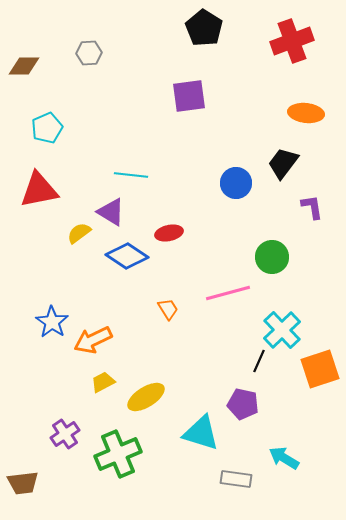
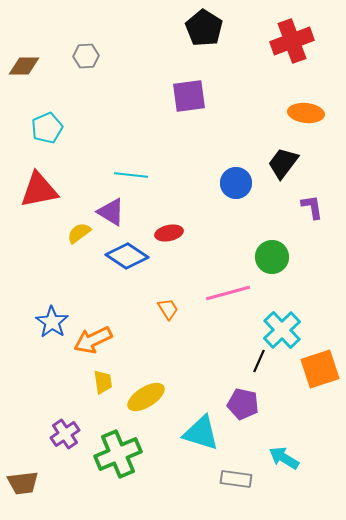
gray hexagon: moved 3 px left, 3 px down
yellow trapezoid: rotated 110 degrees clockwise
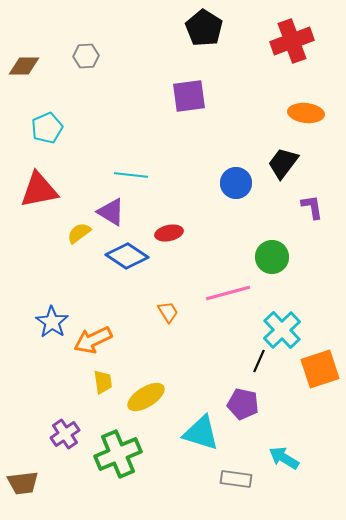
orange trapezoid: moved 3 px down
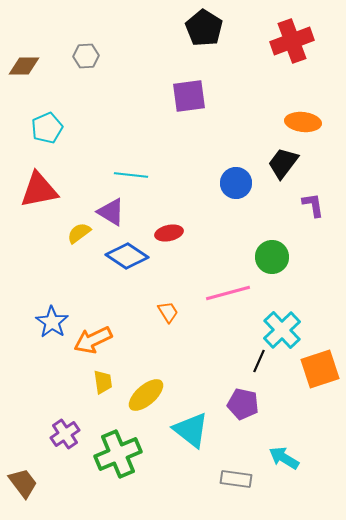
orange ellipse: moved 3 px left, 9 px down
purple L-shape: moved 1 px right, 2 px up
yellow ellipse: moved 2 px up; rotated 9 degrees counterclockwise
cyan triangle: moved 10 px left, 3 px up; rotated 21 degrees clockwise
brown trapezoid: rotated 120 degrees counterclockwise
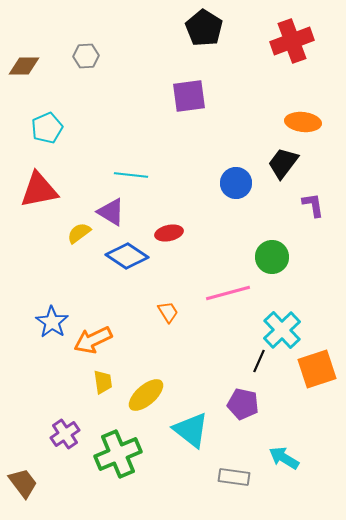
orange square: moved 3 px left
gray rectangle: moved 2 px left, 2 px up
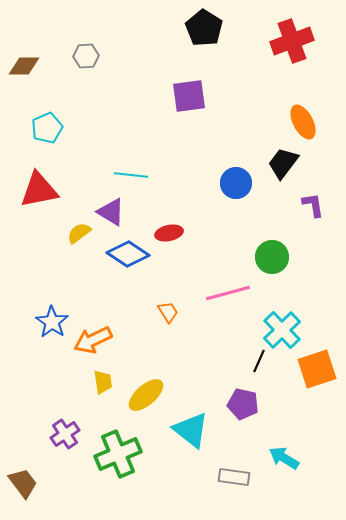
orange ellipse: rotated 56 degrees clockwise
blue diamond: moved 1 px right, 2 px up
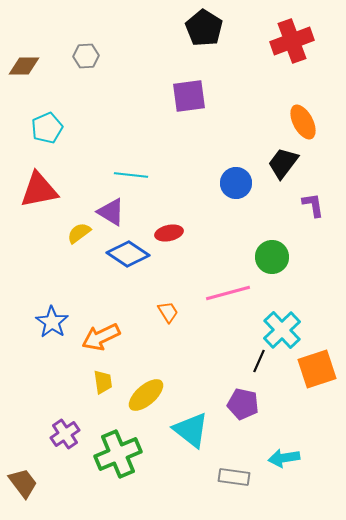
orange arrow: moved 8 px right, 3 px up
cyan arrow: rotated 40 degrees counterclockwise
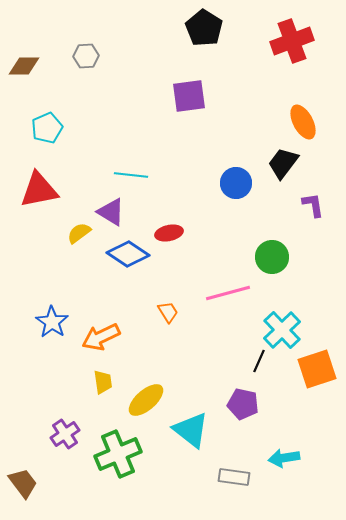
yellow ellipse: moved 5 px down
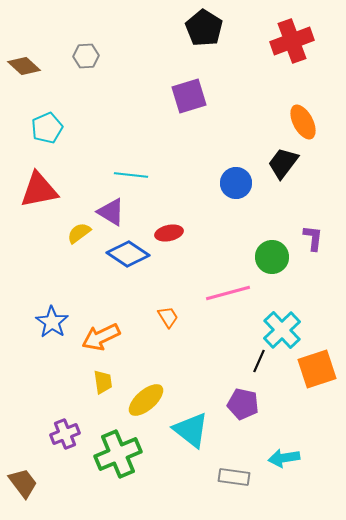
brown diamond: rotated 44 degrees clockwise
purple square: rotated 9 degrees counterclockwise
purple L-shape: moved 33 px down; rotated 16 degrees clockwise
orange trapezoid: moved 5 px down
purple cross: rotated 12 degrees clockwise
